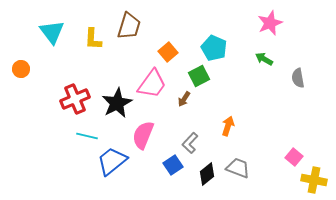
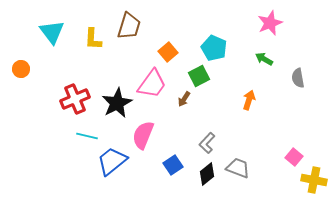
orange arrow: moved 21 px right, 26 px up
gray L-shape: moved 17 px right
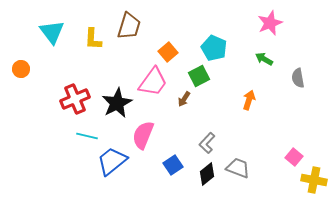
pink trapezoid: moved 1 px right, 2 px up
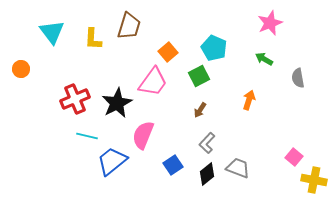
brown arrow: moved 16 px right, 11 px down
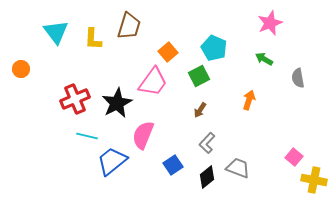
cyan triangle: moved 4 px right
black diamond: moved 3 px down
